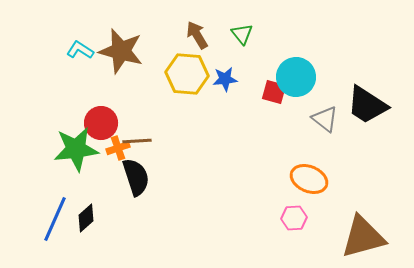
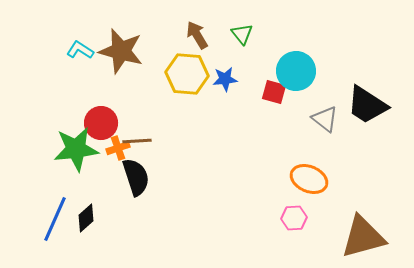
cyan circle: moved 6 px up
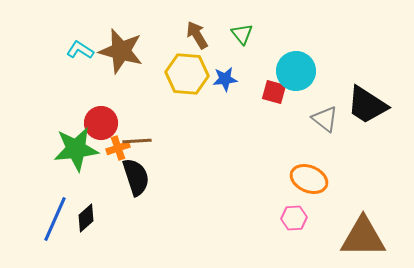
brown triangle: rotated 15 degrees clockwise
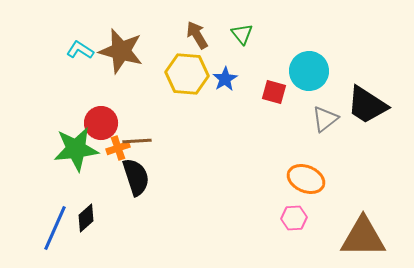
cyan circle: moved 13 px right
blue star: rotated 25 degrees counterclockwise
gray triangle: rotated 44 degrees clockwise
orange ellipse: moved 3 px left
blue line: moved 9 px down
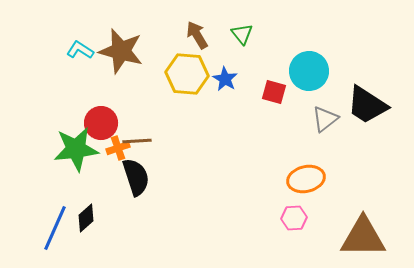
blue star: rotated 10 degrees counterclockwise
orange ellipse: rotated 36 degrees counterclockwise
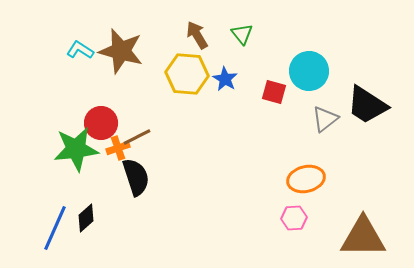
brown line: moved 4 px up; rotated 24 degrees counterclockwise
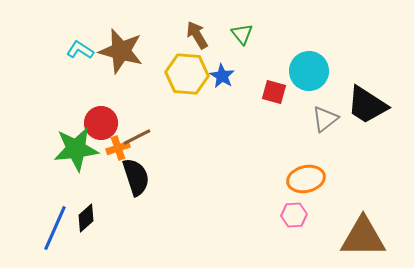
blue star: moved 3 px left, 3 px up
pink hexagon: moved 3 px up
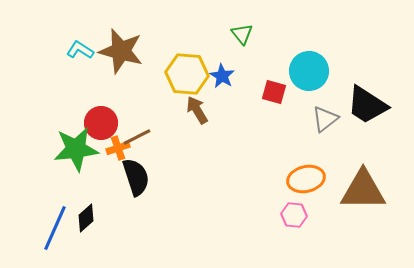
brown arrow: moved 75 px down
pink hexagon: rotated 10 degrees clockwise
brown triangle: moved 47 px up
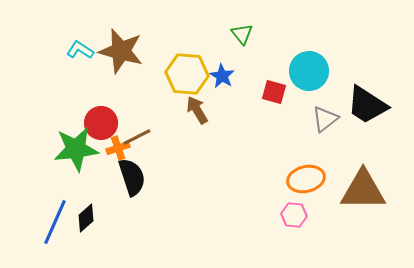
black semicircle: moved 4 px left
blue line: moved 6 px up
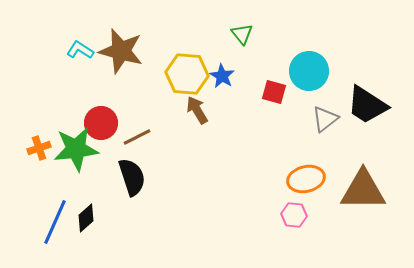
orange cross: moved 79 px left
